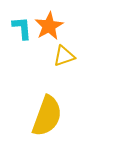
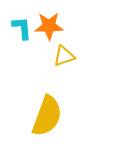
orange star: rotated 28 degrees clockwise
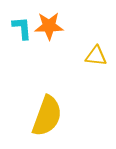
yellow triangle: moved 32 px right; rotated 25 degrees clockwise
